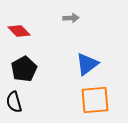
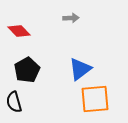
blue triangle: moved 7 px left, 5 px down
black pentagon: moved 3 px right, 1 px down
orange square: moved 1 px up
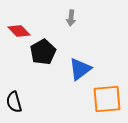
gray arrow: rotated 98 degrees clockwise
black pentagon: moved 16 px right, 18 px up
orange square: moved 12 px right
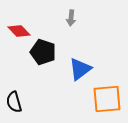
black pentagon: rotated 25 degrees counterclockwise
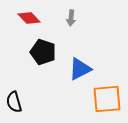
red diamond: moved 10 px right, 13 px up
blue triangle: rotated 10 degrees clockwise
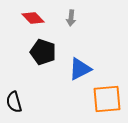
red diamond: moved 4 px right
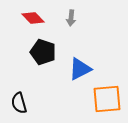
black semicircle: moved 5 px right, 1 px down
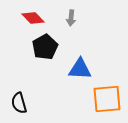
black pentagon: moved 2 px right, 5 px up; rotated 25 degrees clockwise
blue triangle: rotated 30 degrees clockwise
